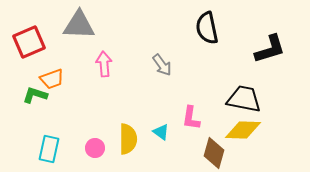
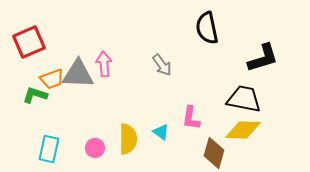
gray triangle: moved 1 px left, 49 px down
black L-shape: moved 7 px left, 9 px down
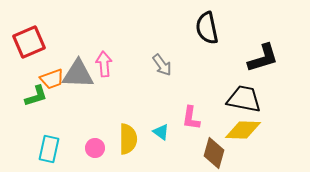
green L-shape: moved 1 px right, 1 px down; rotated 145 degrees clockwise
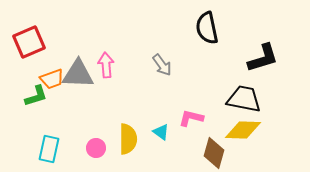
pink arrow: moved 2 px right, 1 px down
pink L-shape: rotated 95 degrees clockwise
pink circle: moved 1 px right
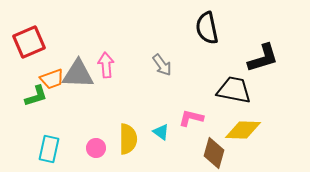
black trapezoid: moved 10 px left, 9 px up
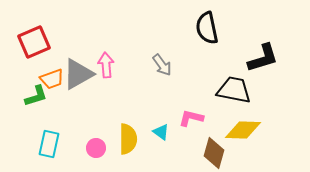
red square: moved 5 px right
gray triangle: rotated 32 degrees counterclockwise
cyan rectangle: moved 5 px up
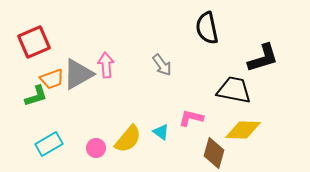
yellow semicircle: rotated 40 degrees clockwise
cyan rectangle: rotated 48 degrees clockwise
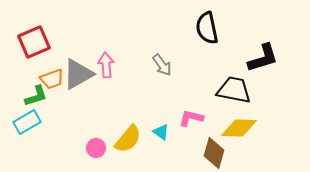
yellow diamond: moved 4 px left, 2 px up
cyan rectangle: moved 22 px left, 22 px up
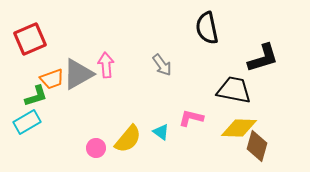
red square: moved 4 px left, 3 px up
brown diamond: moved 43 px right, 7 px up
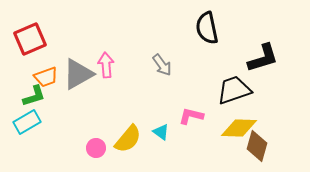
orange trapezoid: moved 6 px left, 2 px up
black trapezoid: rotated 30 degrees counterclockwise
green L-shape: moved 2 px left
pink L-shape: moved 2 px up
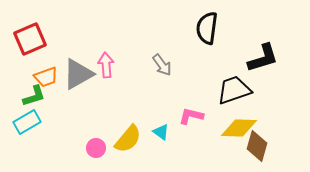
black semicircle: rotated 20 degrees clockwise
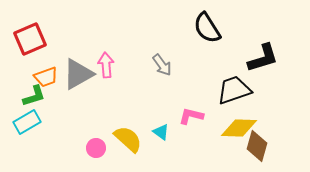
black semicircle: rotated 40 degrees counterclockwise
yellow semicircle: rotated 88 degrees counterclockwise
